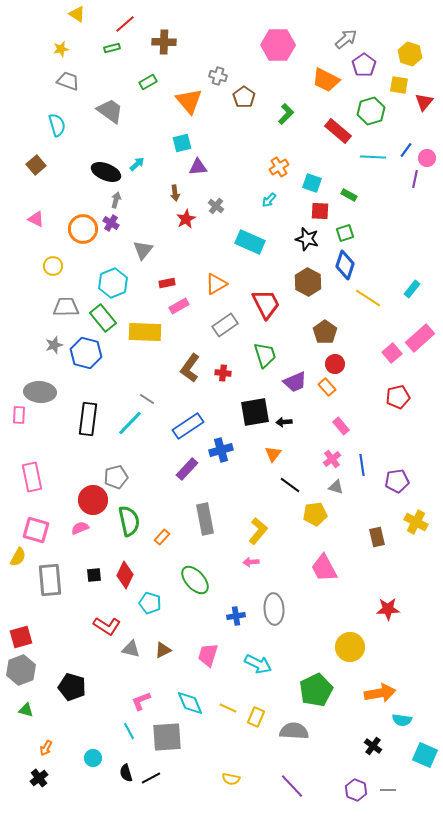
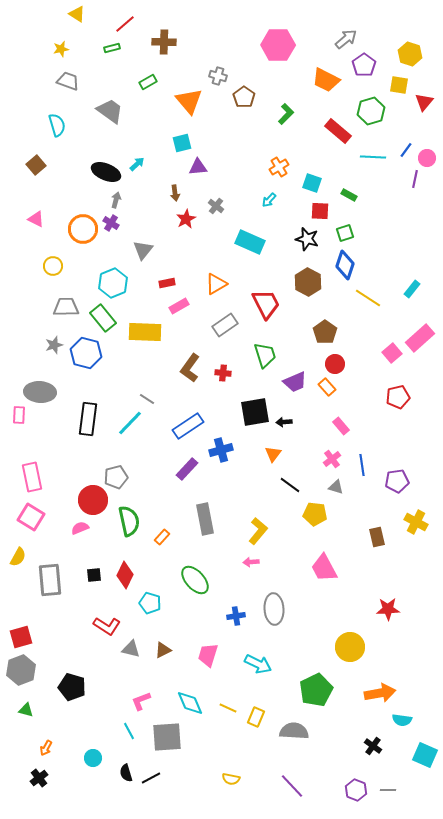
yellow pentagon at (315, 514): rotated 15 degrees clockwise
pink square at (36, 530): moved 5 px left, 13 px up; rotated 16 degrees clockwise
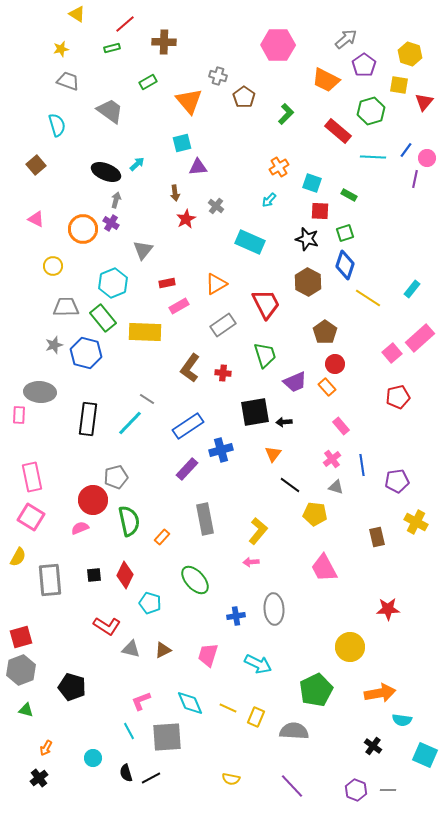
gray rectangle at (225, 325): moved 2 px left
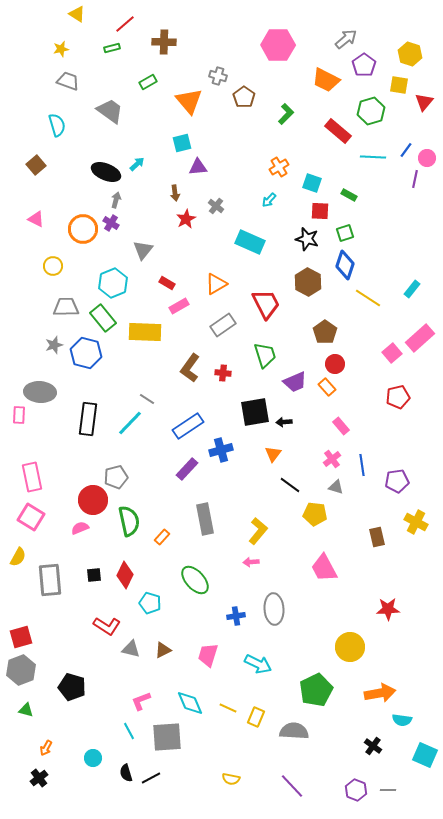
red rectangle at (167, 283): rotated 42 degrees clockwise
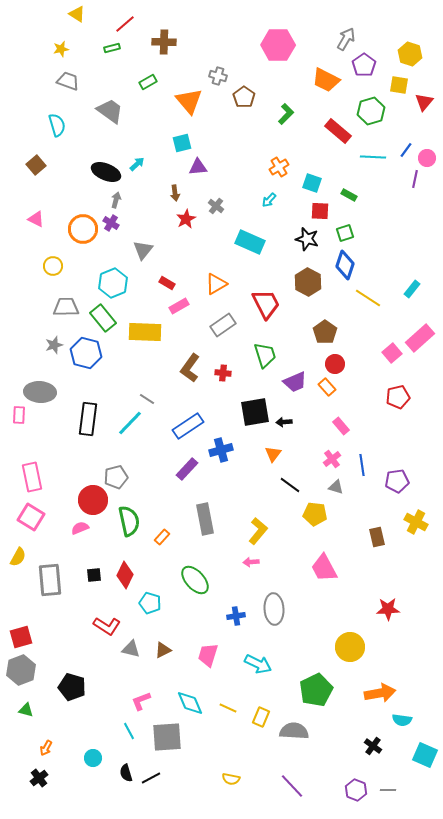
gray arrow at (346, 39): rotated 20 degrees counterclockwise
yellow rectangle at (256, 717): moved 5 px right
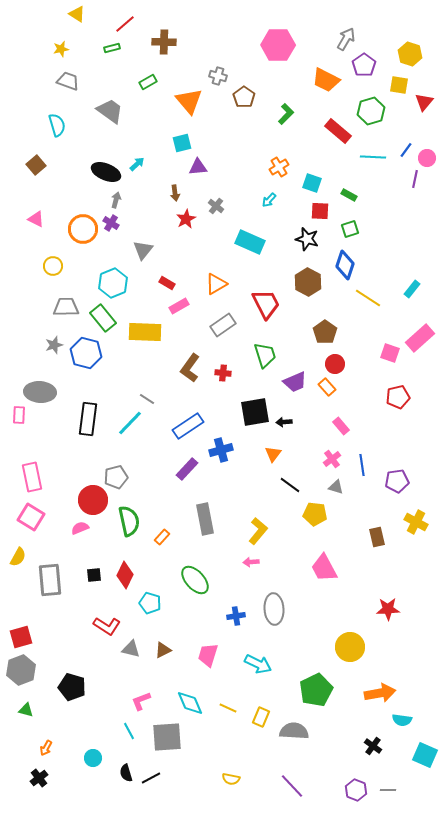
green square at (345, 233): moved 5 px right, 4 px up
pink square at (392, 353): moved 2 px left; rotated 30 degrees counterclockwise
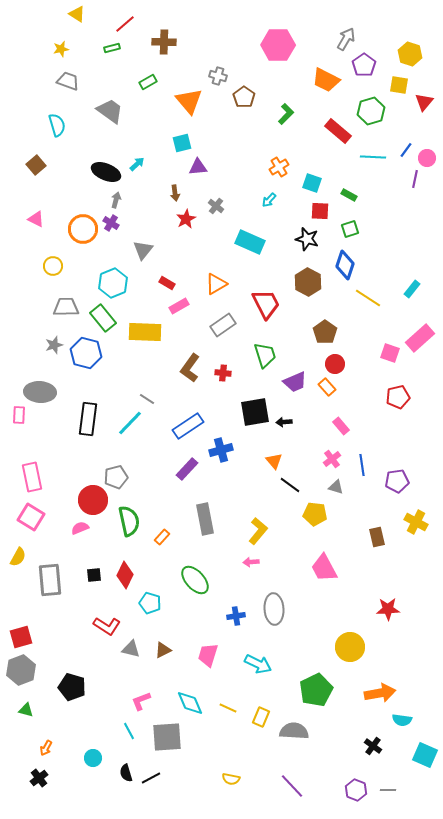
orange triangle at (273, 454): moved 1 px right, 7 px down; rotated 18 degrees counterclockwise
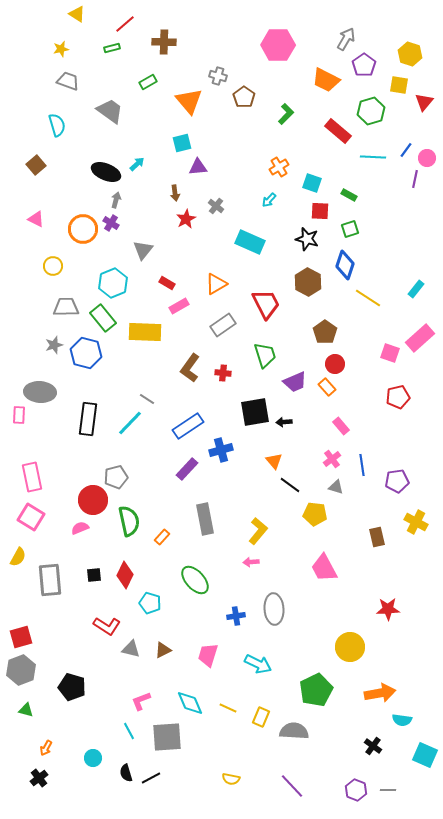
cyan rectangle at (412, 289): moved 4 px right
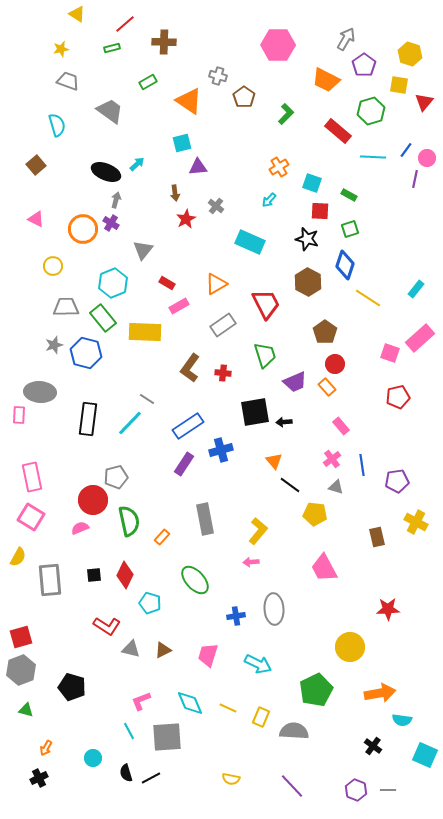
orange triangle at (189, 101): rotated 16 degrees counterclockwise
purple rectangle at (187, 469): moved 3 px left, 5 px up; rotated 10 degrees counterclockwise
black cross at (39, 778): rotated 12 degrees clockwise
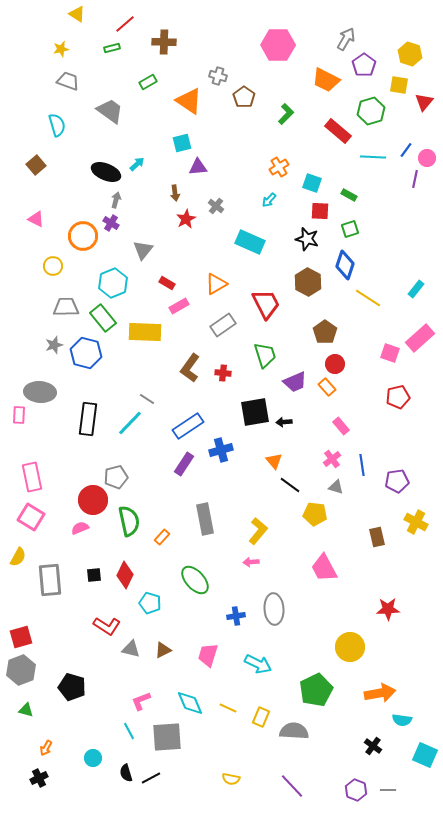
orange circle at (83, 229): moved 7 px down
